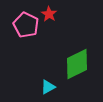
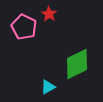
pink pentagon: moved 2 px left, 2 px down
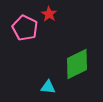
pink pentagon: moved 1 px right, 1 px down
cyan triangle: rotated 35 degrees clockwise
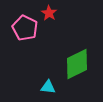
red star: moved 1 px up
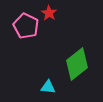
pink pentagon: moved 1 px right, 2 px up
green diamond: rotated 12 degrees counterclockwise
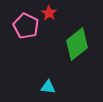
green diamond: moved 20 px up
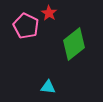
green diamond: moved 3 px left
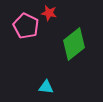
red star: rotated 21 degrees counterclockwise
cyan triangle: moved 2 px left
